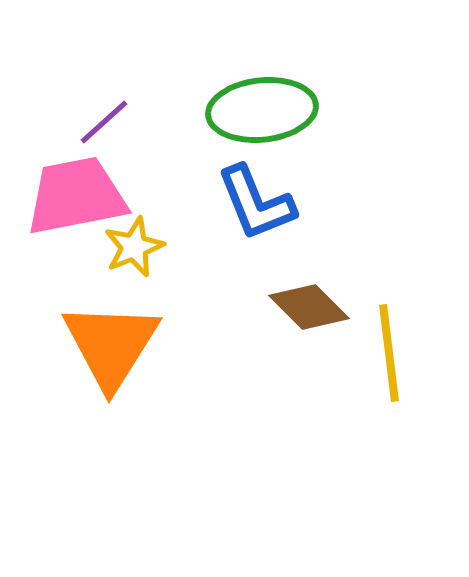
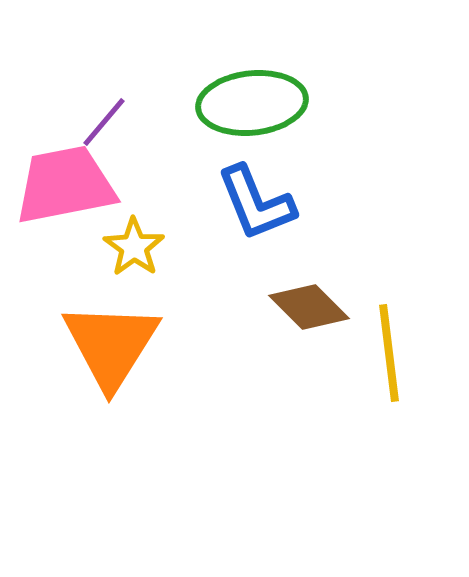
green ellipse: moved 10 px left, 7 px up
purple line: rotated 8 degrees counterclockwise
pink trapezoid: moved 11 px left, 11 px up
yellow star: rotated 14 degrees counterclockwise
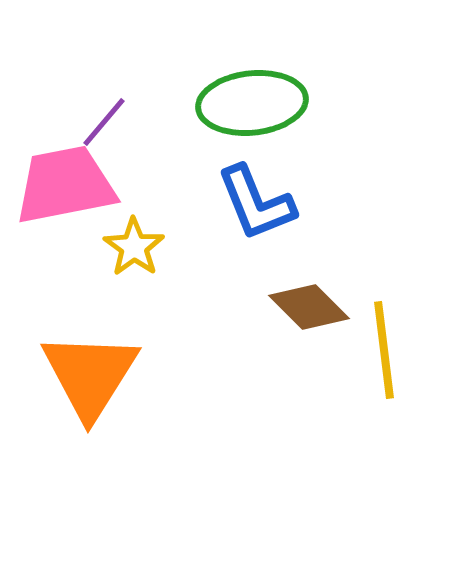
orange triangle: moved 21 px left, 30 px down
yellow line: moved 5 px left, 3 px up
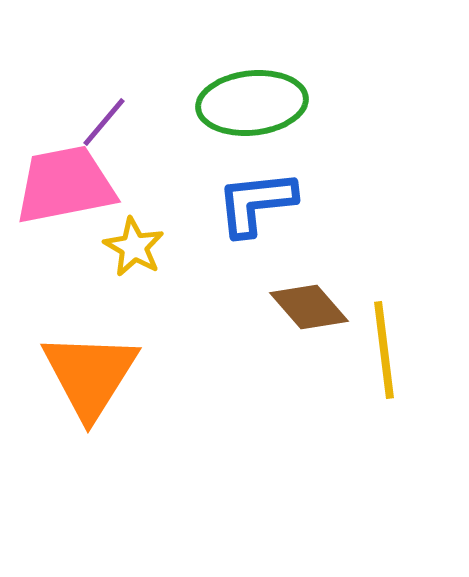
blue L-shape: rotated 106 degrees clockwise
yellow star: rotated 6 degrees counterclockwise
brown diamond: rotated 4 degrees clockwise
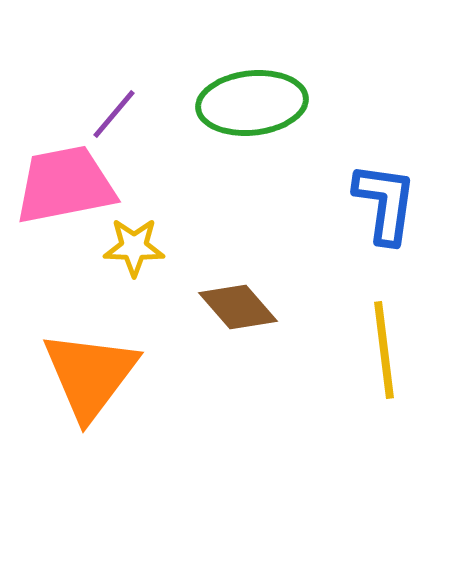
purple line: moved 10 px right, 8 px up
blue L-shape: moved 129 px right; rotated 104 degrees clockwise
yellow star: rotated 28 degrees counterclockwise
brown diamond: moved 71 px left
orange triangle: rotated 5 degrees clockwise
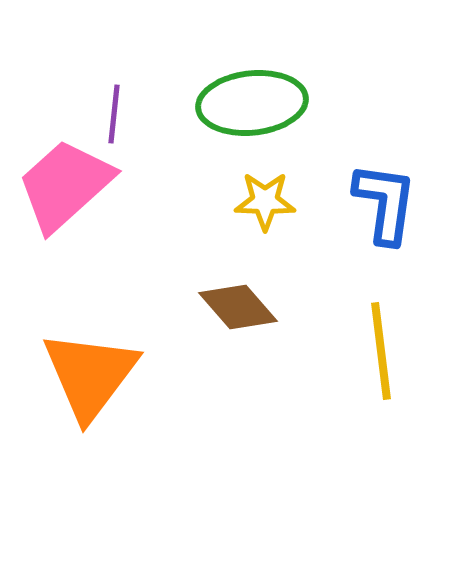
purple line: rotated 34 degrees counterclockwise
pink trapezoid: rotated 31 degrees counterclockwise
yellow star: moved 131 px right, 46 px up
yellow line: moved 3 px left, 1 px down
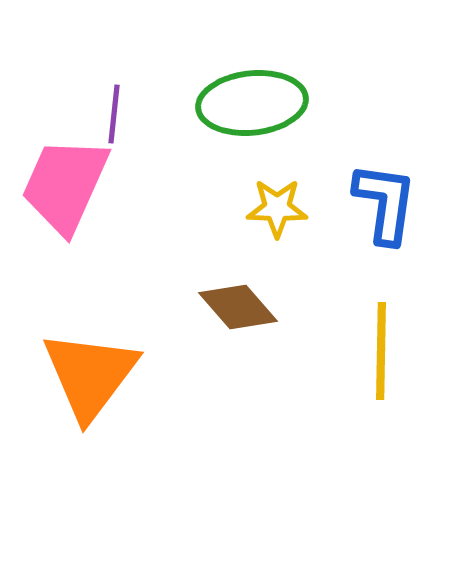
pink trapezoid: rotated 24 degrees counterclockwise
yellow star: moved 12 px right, 7 px down
yellow line: rotated 8 degrees clockwise
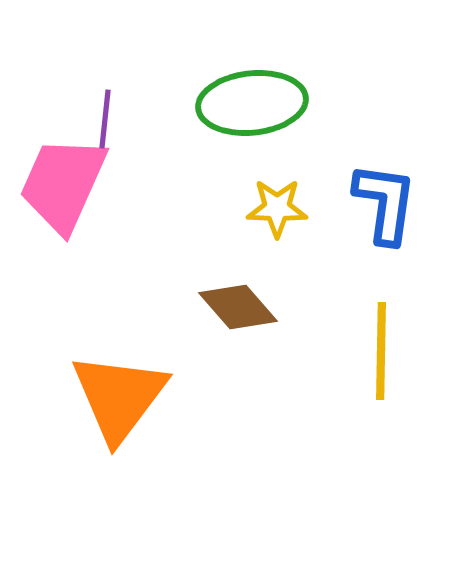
purple line: moved 9 px left, 5 px down
pink trapezoid: moved 2 px left, 1 px up
orange triangle: moved 29 px right, 22 px down
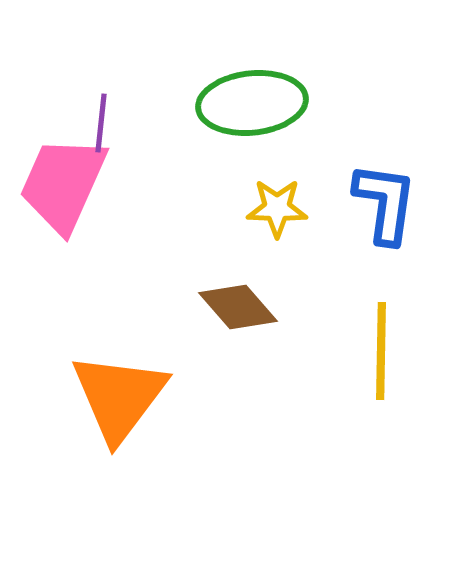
purple line: moved 4 px left, 4 px down
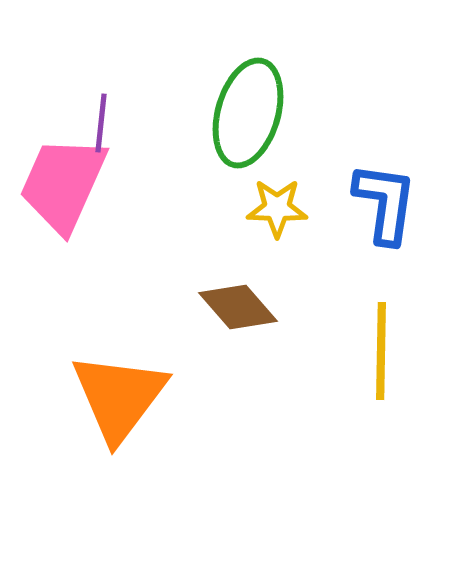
green ellipse: moved 4 px left, 10 px down; rotated 68 degrees counterclockwise
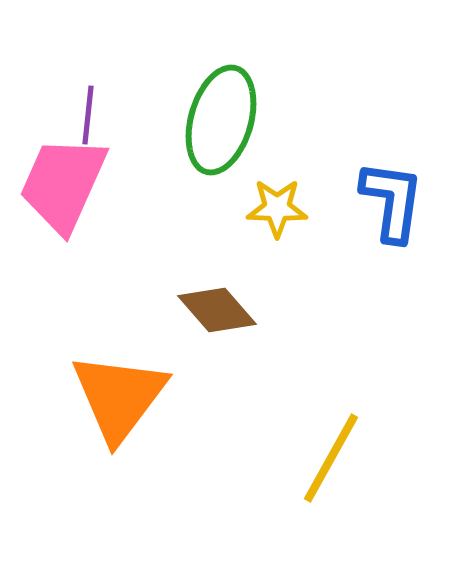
green ellipse: moved 27 px left, 7 px down
purple line: moved 13 px left, 8 px up
blue L-shape: moved 7 px right, 2 px up
brown diamond: moved 21 px left, 3 px down
yellow line: moved 50 px left, 107 px down; rotated 28 degrees clockwise
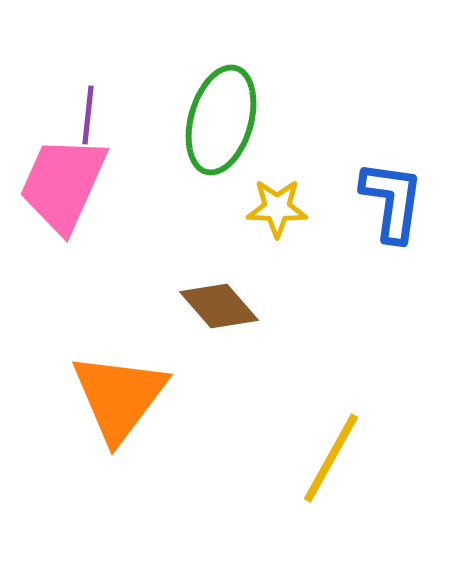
brown diamond: moved 2 px right, 4 px up
